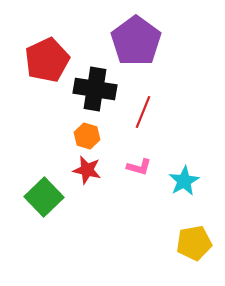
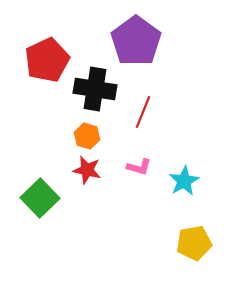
green square: moved 4 px left, 1 px down
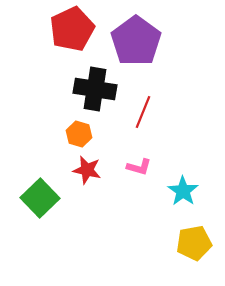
red pentagon: moved 25 px right, 31 px up
orange hexagon: moved 8 px left, 2 px up
cyan star: moved 1 px left, 10 px down; rotated 8 degrees counterclockwise
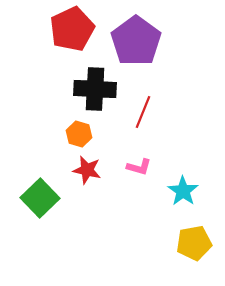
black cross: rotated 6 degrees counterclockwise
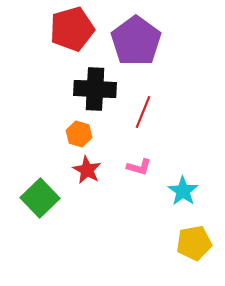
red pentagon: rotated 9 degrees clockwise
red star: rotated 16 degrees clockwise
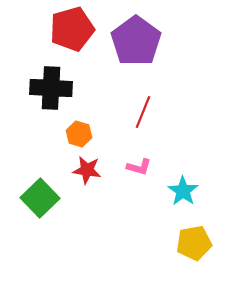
black cross: moved 44 px left, 1 px up
red star: rotated 20 degrees counterclockwise
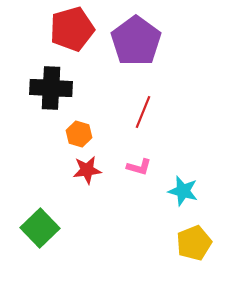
red star: rotated 16 degrees counterclockwise
cyan star: rotated 20 degrees counterclockwise
green square: moved 30 px down
yellow pentagon: rotated 12 degrees counterclockwise
